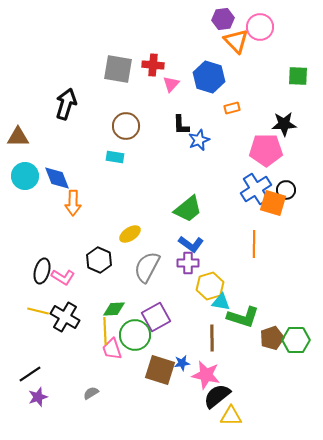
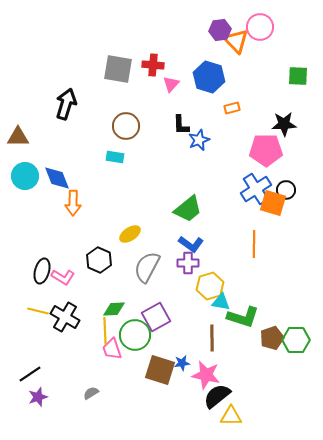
purple hexagon at (223, 19): moved 3 px left, 11 px down
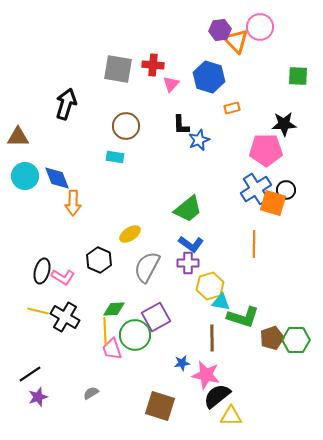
brown square at (160, 370): moved 36 px down
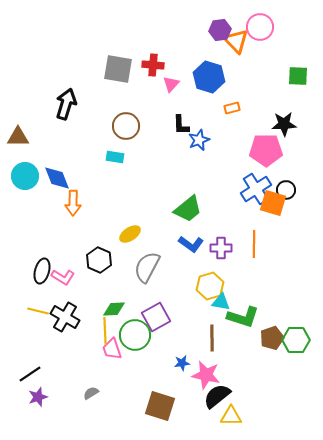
purple cross at (188, 263): moved 33 px right, 15 px up
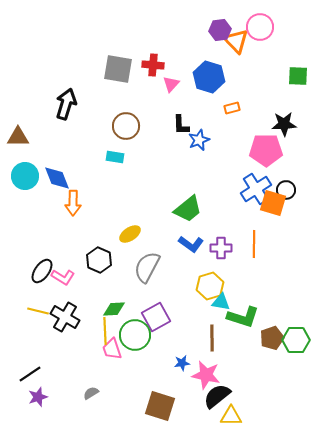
black ellipse at (42, 271): rotated 20 degrees clockwise
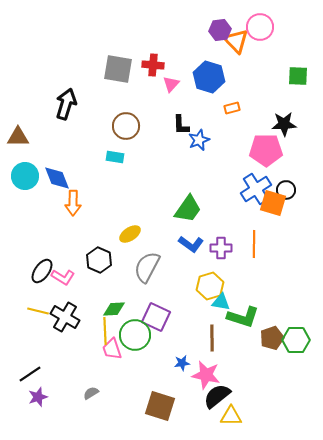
green trapezoid at (188, 209): rotated 16 degrees counterclockwise
purple square at (156, 317): rotated 36 degrees counterclockwise
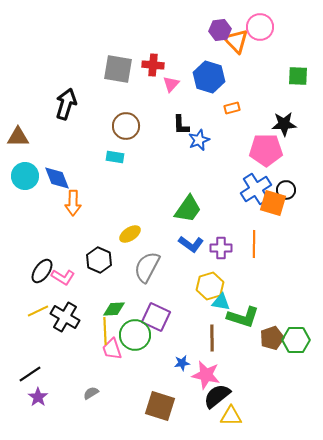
yellow line at (38, 311): rotated 40 degrees counterclockwise
purple star at (38, 397): rotated 18 degrees counterclockwise
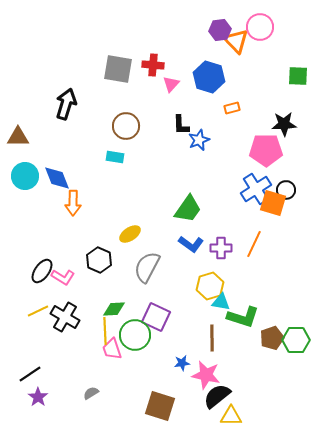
orange line at (254, 244): rotated 24 degrees clockwise
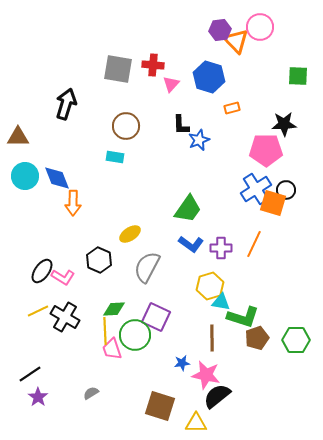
brown pentagon at (272, 338): moved 15 px left
yellow triangle at (231, 416): moved 35 px left, 7 px down
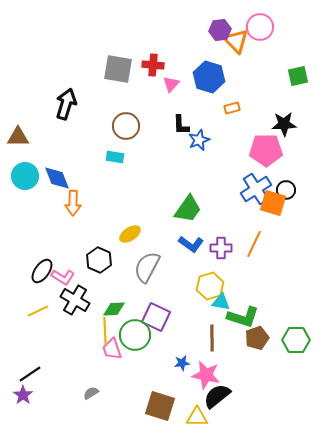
green square at (298, 76): rotated 15 degrees counterclockwise
black cross at (65, 317): moved 10 px right, 17 px up
purple star at (38, 397): moved 15 px left, 2 px up
yellow triangle at (196, 423): moved 1 px right, 6 px up
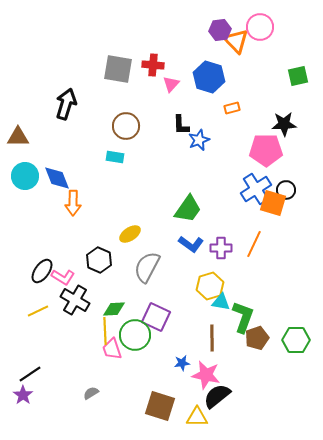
green L-shape at (243, 317): rotated 88 degrees counterclockwise
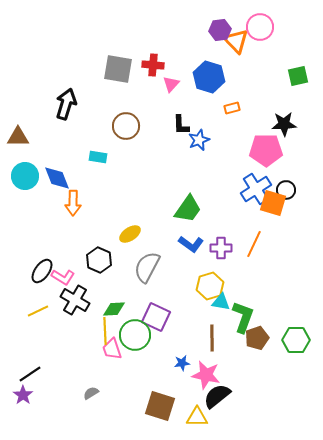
cyan rectangle at (115, 157): moved 17 px left
